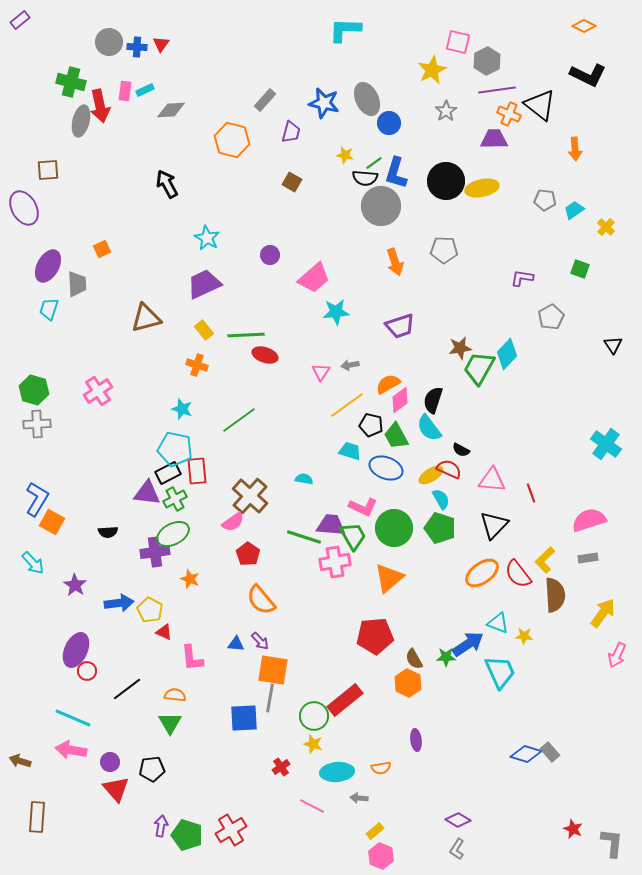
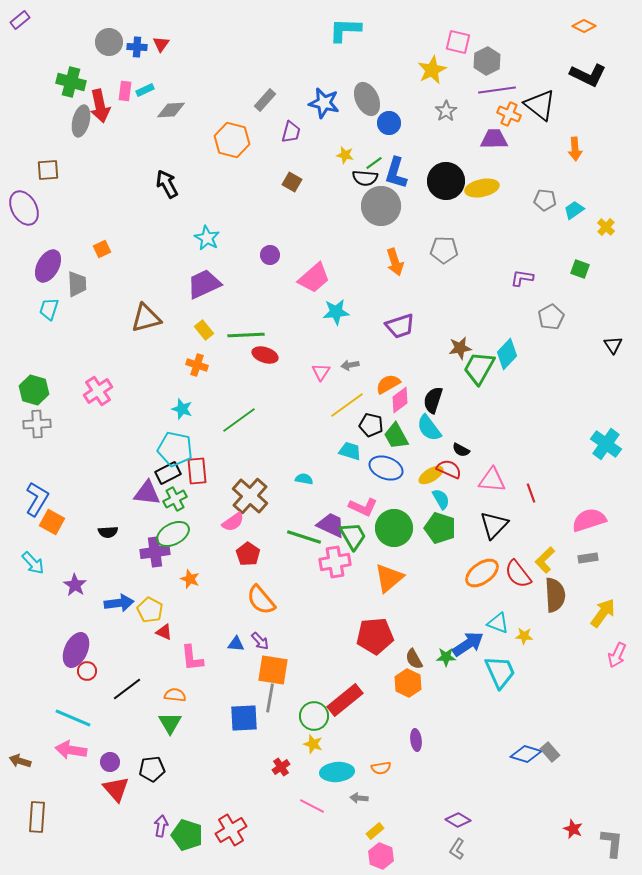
purple trapezoid at (331, 525): rotated 20 degrees clockwise
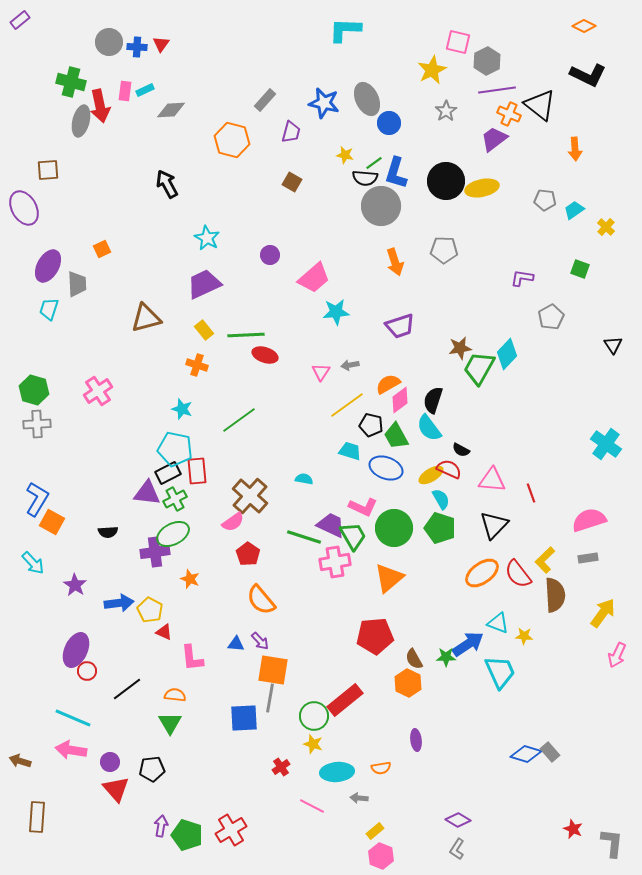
purple trapezoid at (494, 139): rotated 36 degrees counterclockwise
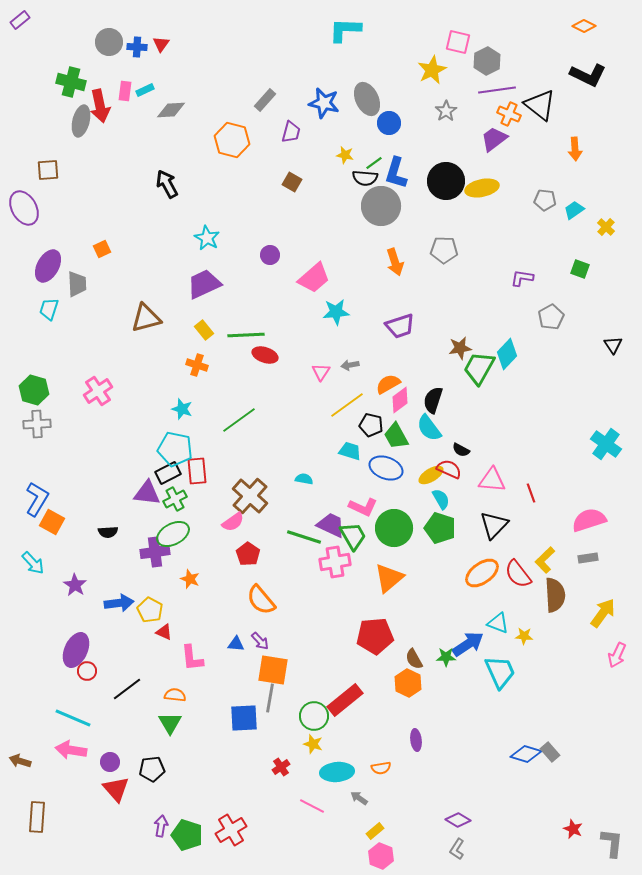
gray arrow at (359, 798): rotated 30 degrees clockwise
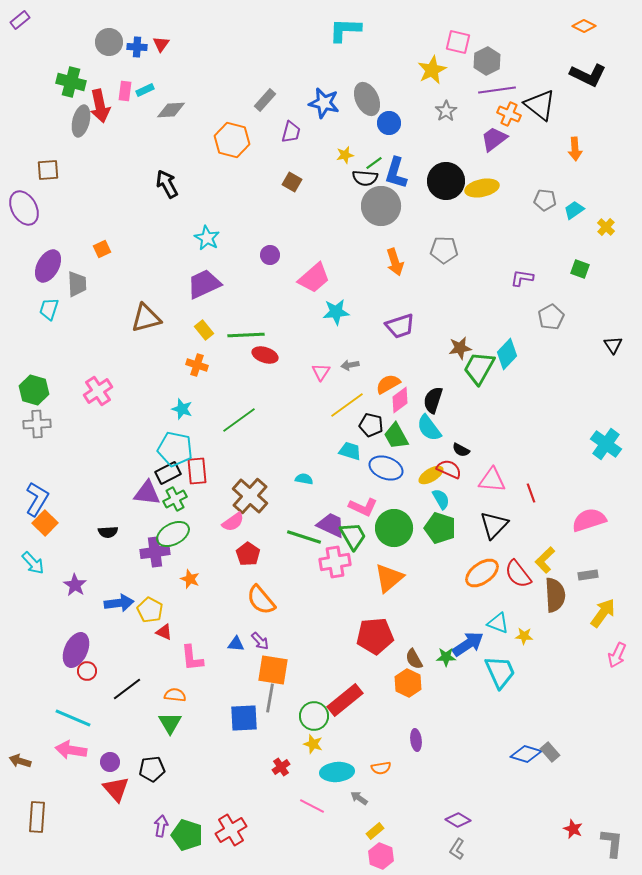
yellow star at (345, 155): rotated 24 degrees counterclockwise
orange square at (52, 522): moved 7 px left, 1 px down; rotated 15 degrees clockwise
gray rectangle at (588, 558): moved 17 px down
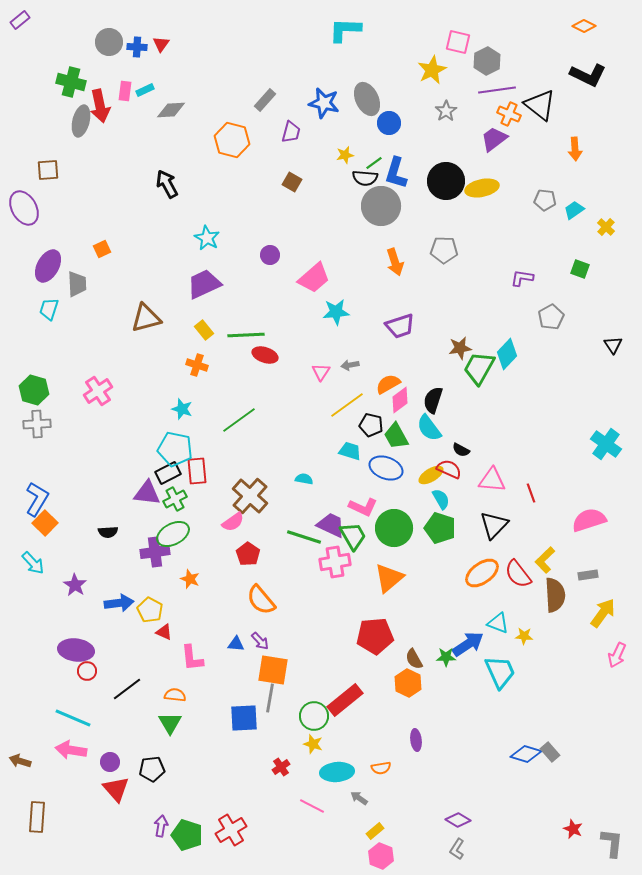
purple ellipse at (76, 650): rotated 72 degrees clockwise
